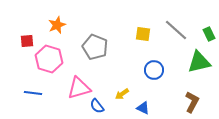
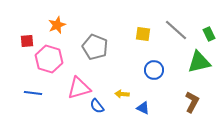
yellow arrow: rotated 40 degrees clockwise
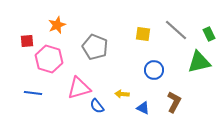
brown L-shape: moved 18 px left
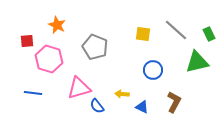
orange star: rotated 24 degrees counterclockwise
green triangle: moved 2 px left
blue circle: moved 1 px left
blue triangle: moved 1 px left, 1 px up
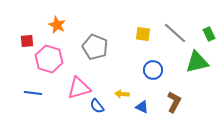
gray line: moved 1 px left, 3 px down
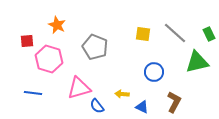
blue circle: moved 1 px right, 2 px down
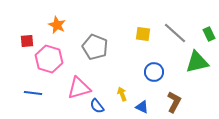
yellow arrow: rotated 64 degrees clockwise
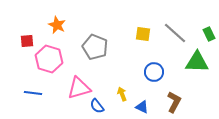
green triangle: rotated 15 degrees clockwise
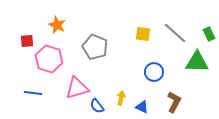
pink triangle: moved 2 px left
yellow arrow: moved 1 px left, 4 px down; rotated 32 degrees clockwise
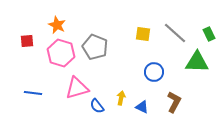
pink hexagon: moved 12 px right, 6 px up
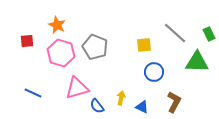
yellow square: moved 1 px right, 11 px down; rotated 14 degrees counterclockwise
blue line: rotated 18 degrees clockwise
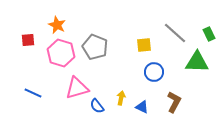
red square: moved 1 px right, 1 px up
